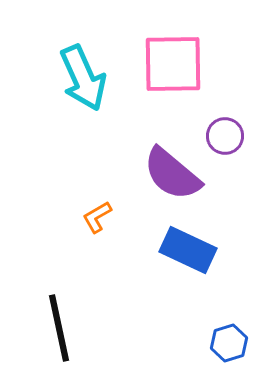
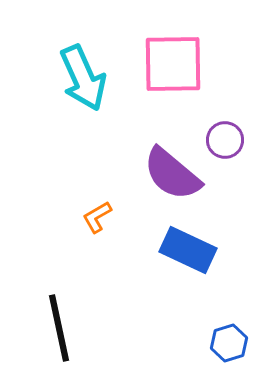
purple circle: moved 4 px down
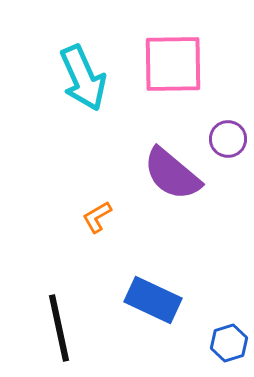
purple circle: moved 3 px right, 1 px up
blue rectangle: moved 35 px left, 50 px down
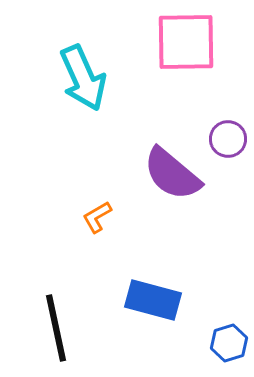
pink square: moved 13 px right, 22 px up
blue rectangle: rotated 10 degrees counterclockwise
black line: moved 3 px left
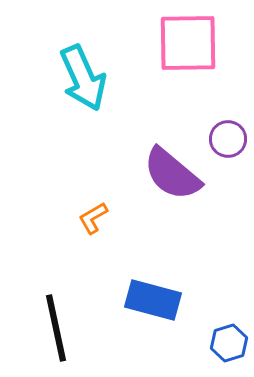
pink square: moved 2 px right, 1 px down
orange L-shape: moved 4 px left, 1 px down
